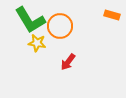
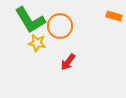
orange rectangle: moved 2 px right, 1 px down
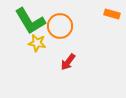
orange rectangle: moved 2 px left, 2 px up
green L-shape: moved 1 px down
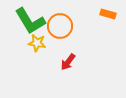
orange rectangle: moved 4 px left
